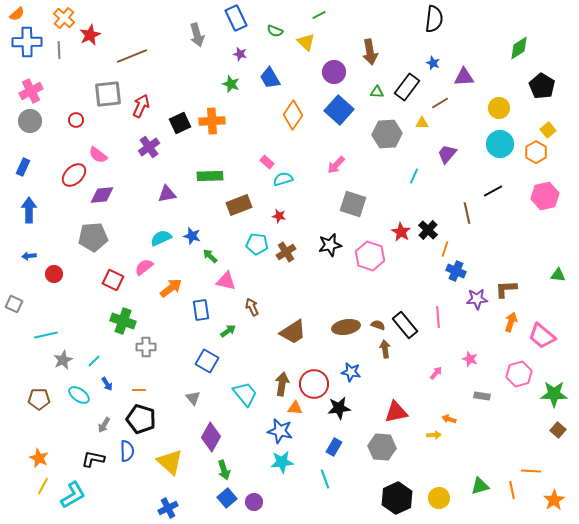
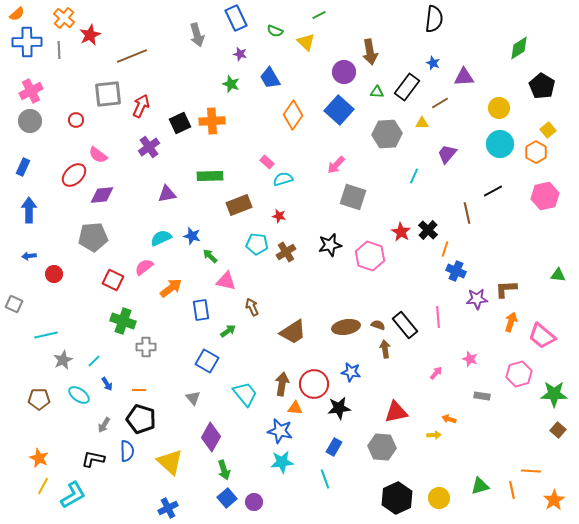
purple circle at (334, 72): moved 10 px right
gray square at (353, 204): moved 7 px up
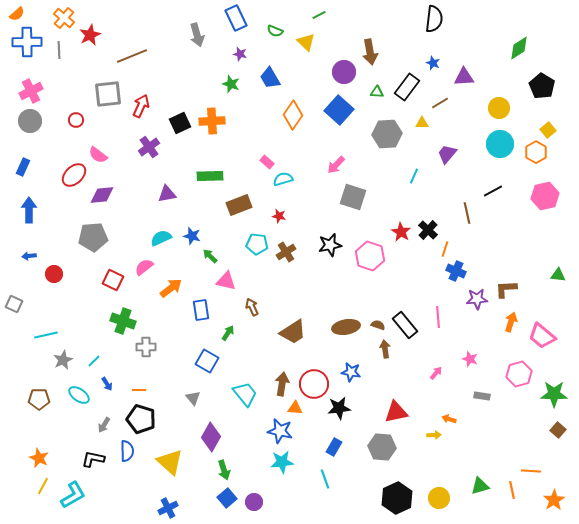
green arrow at (228, 331): moved 2 px down; rotated 21 degrees counterclockwise
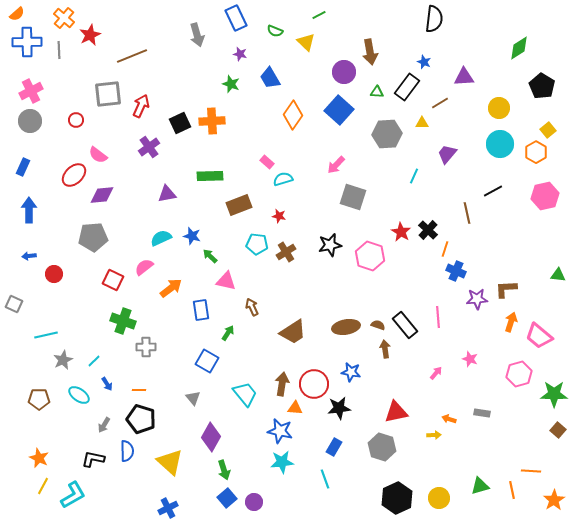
blue star at (433, 63): moved 9 px left, 1 px up
pink trapezoid at (542, 336): moved 3 px left
gray rectangle at (482, 396): moved 17 px down
gray hexagon at (382, 447): rotated 12 degrees clockwise
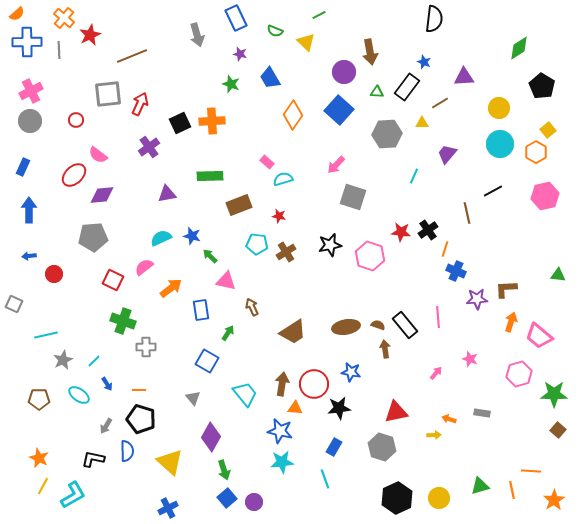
red arrow at (141, 106): moved 1 px left, 2 px up
black cross at (428, 230): rotated 12 degrees clockwise
red star at (401, 232): rotated 24 degrees counterclockwise
gray arrow at (104, 425): moved 2 px right, 1 px down
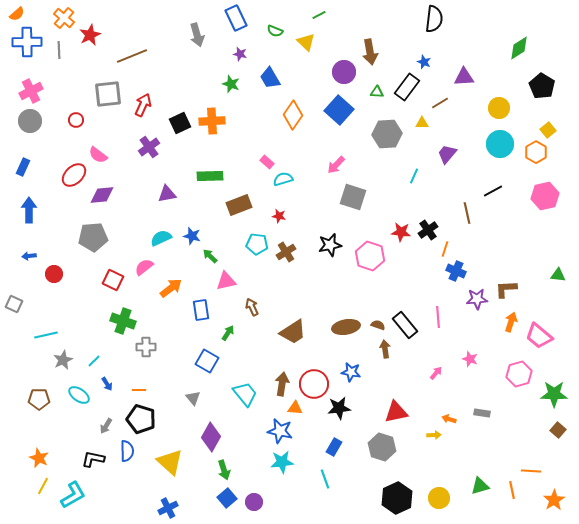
red arrow at (140, 104): moved 3 px right, 1 px down
pink triangle at (226, 281): rotated 25 degrees counterclockwise
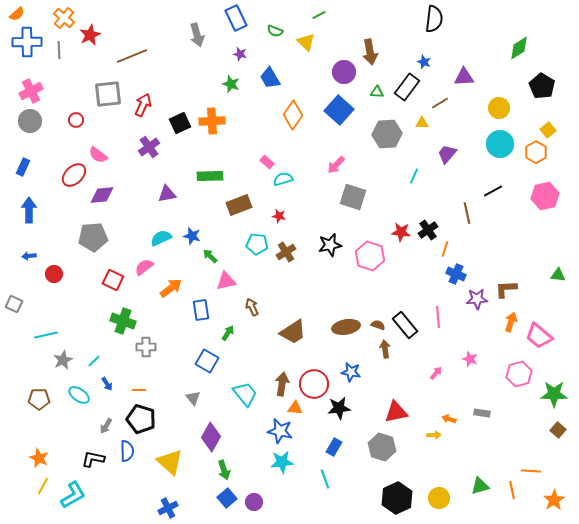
blue cross at (456, 271): moved 3 px down
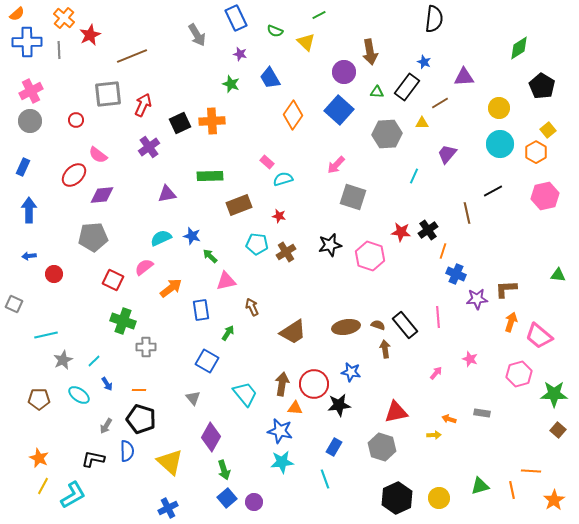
gray arrow at (197, 35): rotated 15 degrees counterclockwise
orange line at (445, 249): moved 2 px left, 2 px down
black star at (339, 408): moved 3 px up
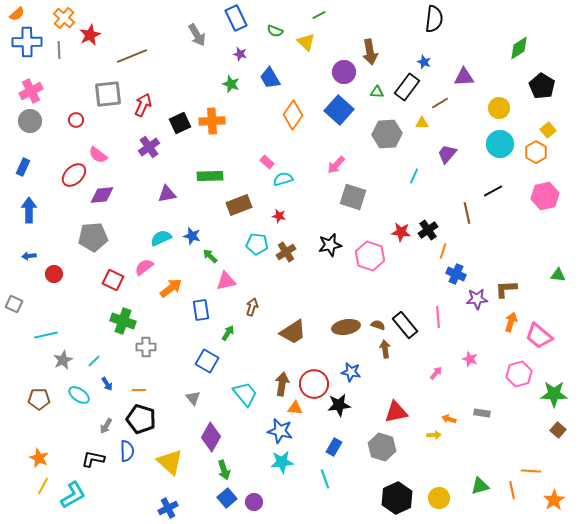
brown arrow at (252, 307): rotated 42 degrees clockwise
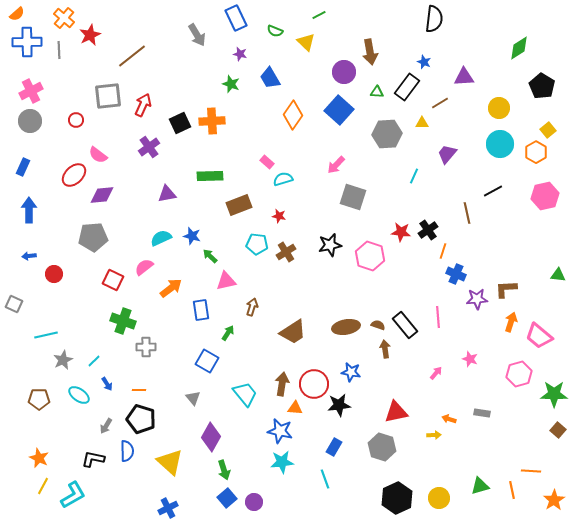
brown line at (132, 56): rotated 16 degrees counterclockwise
gray square at (108, 94): moved 2 px down
